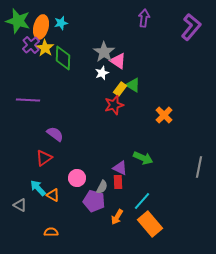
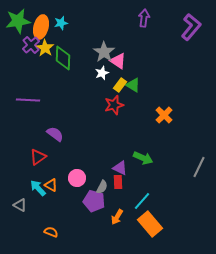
green star: rotated 25 degrees counterclockwise
yellow rectangle: moved 4 px up
red triangle: moved 6 px left, 1 px up
gray line: rotated 15 degrees clockwise
orange triangle: moved 2 px left, 10 px up
orange semicircle: rotated 24 degrees clockwise
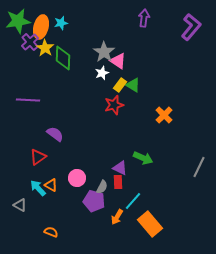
purple cross: moved 1 px left, 3 px up
cyan line: moved 9 px left
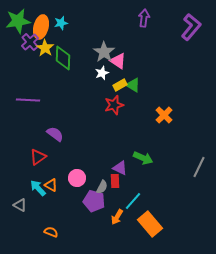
yellow rectangle: rotated 24 degrees clockwise
red rectangle: moved 3 px left, 1 px up
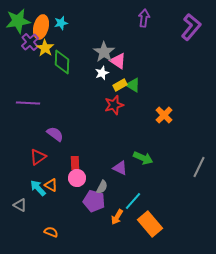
green diamond: moved 1 px left, 4 px down
purple line: moved 3 px down
red rectangle: moved 40 px left, 18 px up
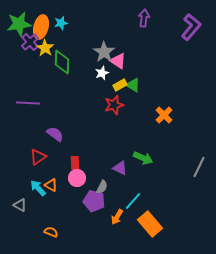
green star: moved 1 px right, 3 px down
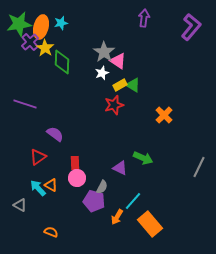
purple line: moved 3 px left, 1 px down; rotated 15 degrees clockwise
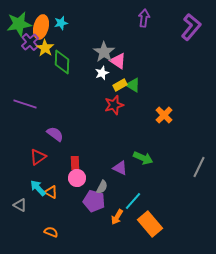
orange triangle: moved 7 px down
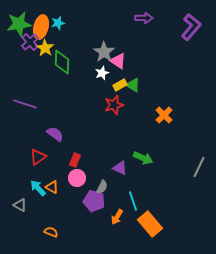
purple arrow: rotated 84 degrees clockwise
cyan star: moved 3 px left
red rectangle: moved 3 px up; rotated 24 degrees clockwise
orange triangle: moved 1 px right, 5 px up
cyan line: rotated 60 degrees counterclockwise
